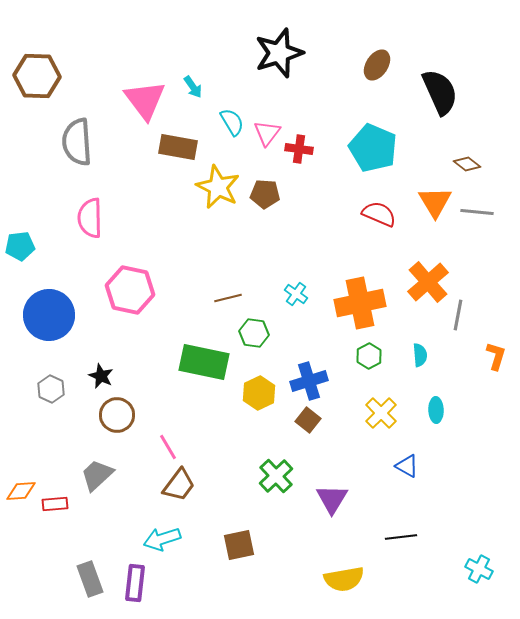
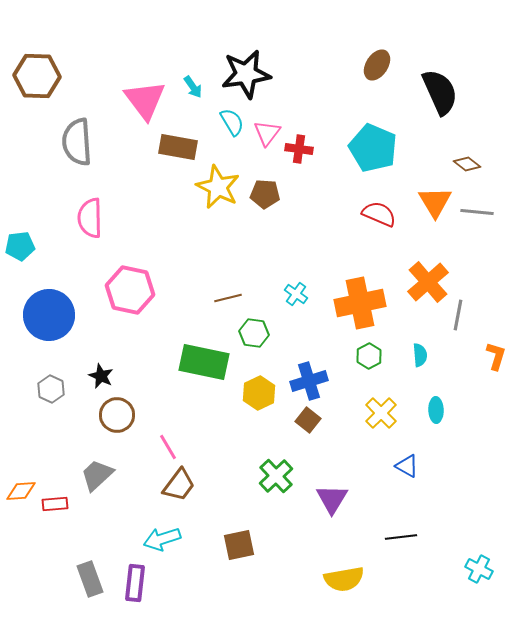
black star at (279, 53): moved 33 px left, 21 px down; rotated 9 degrees clockwise
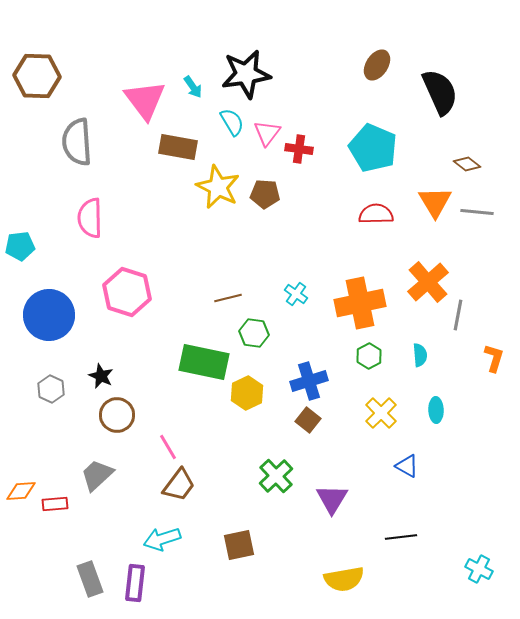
red semicircle at (379, 214): moved 3 px left; rotated 24 degrees counterclockwise
pink hexagon at (130, 290): moved 3 px left, 2 px down; rotated 6 degrees clockwise
orange L-shape at (496, 356): moved 2 px left, 2 px down
yellow hexagon at (259, 393): moved 12 px left
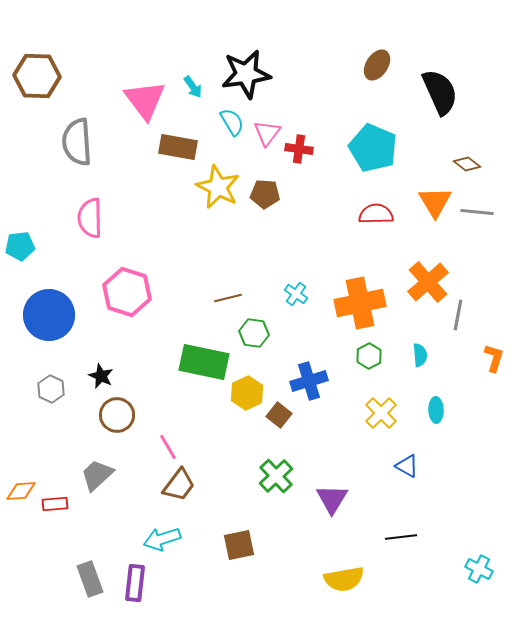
brown square at (308, 420): moved 29 px left, 5 px up
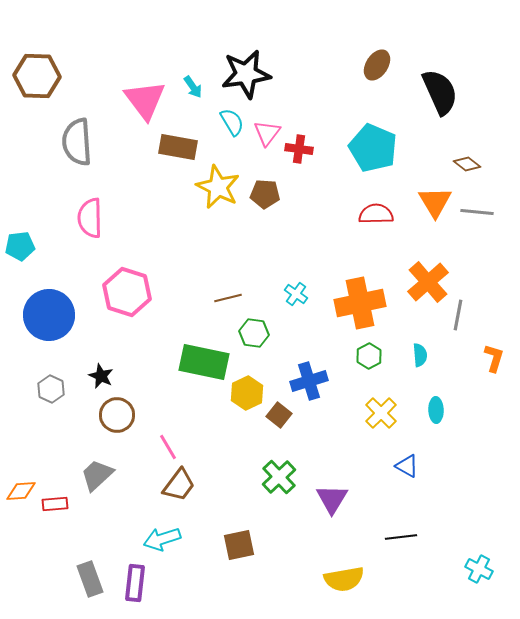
green cross at (276, 476): moved 3 px right, 1 px down
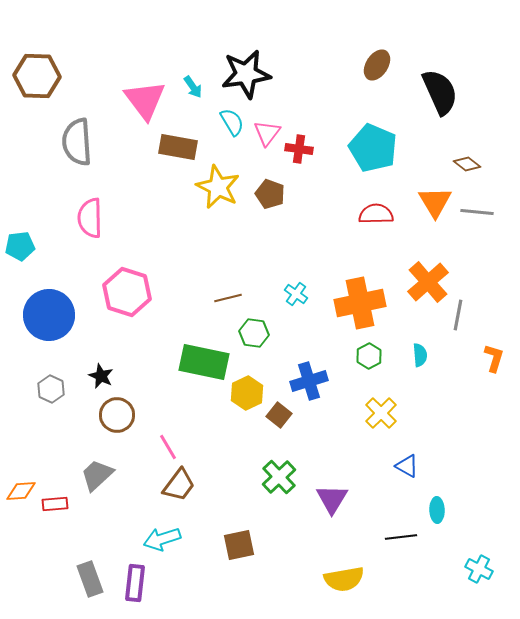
brown pentagon at (265, 194): moved 5 px right; rotated 16 degrees clockwise
cyan ellipse at (436, 410): moved 1 px right, 100 px down
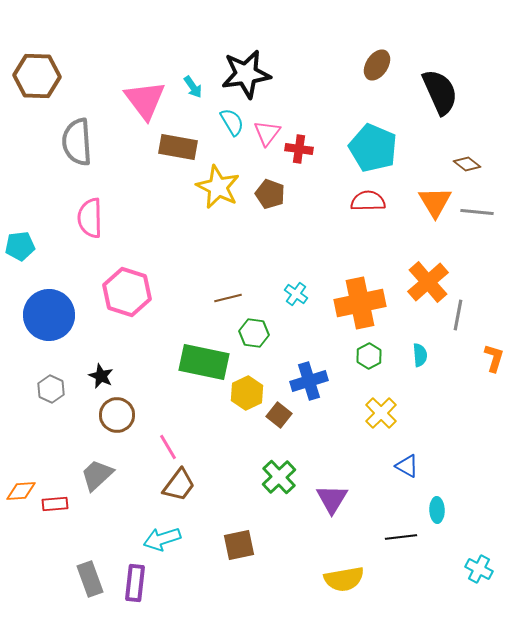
red semicircle at (376, 214): moved 8 px left, 13 px up
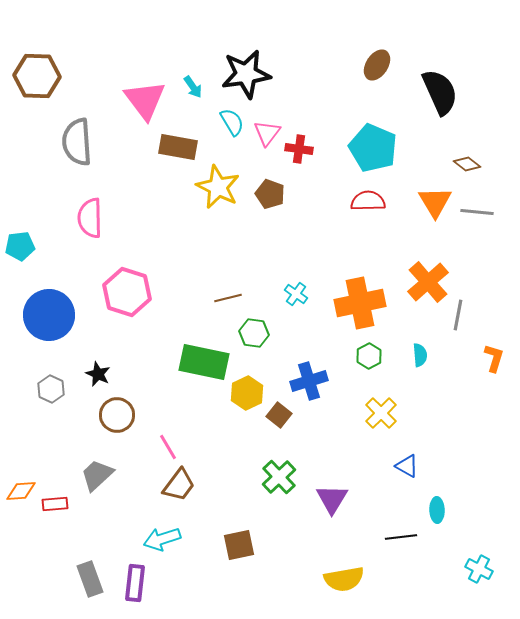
black star at (101, 376): moved 3 px left, 2 px up
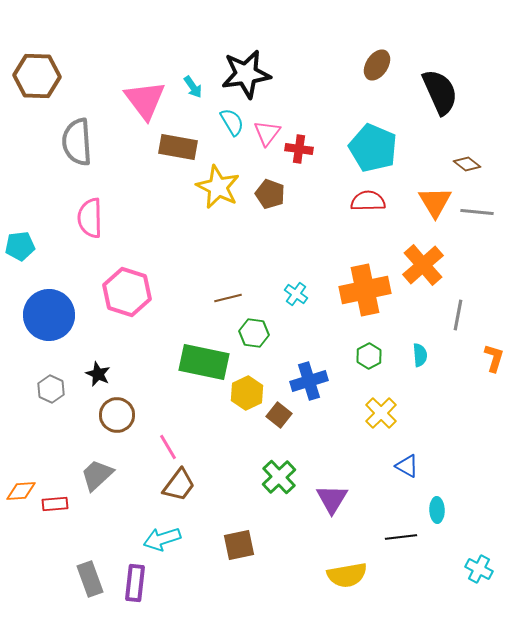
orange cross at (428, 282): moved 5 px left, 17 px up
orange cross at (360, 303): moved 5 px right, 13 px up
yellow semicircle at (344, 579): moved 3 px right, 4 px up
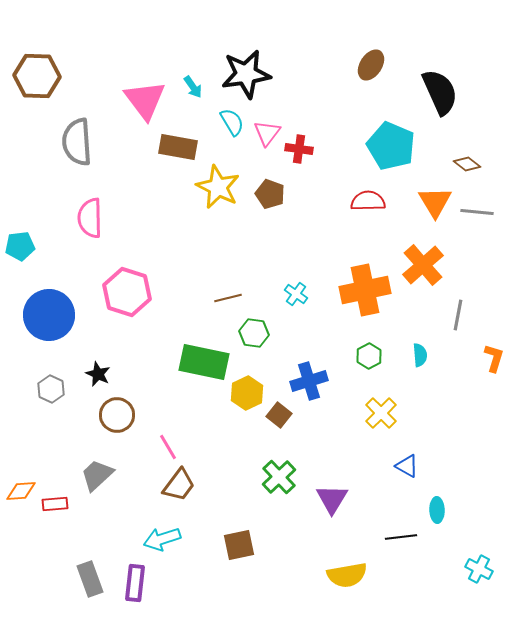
brown ellipse at (377, 65): moved 6 px left
cyan pentagon at (373, 148): moved 18 px right, 2 px up
